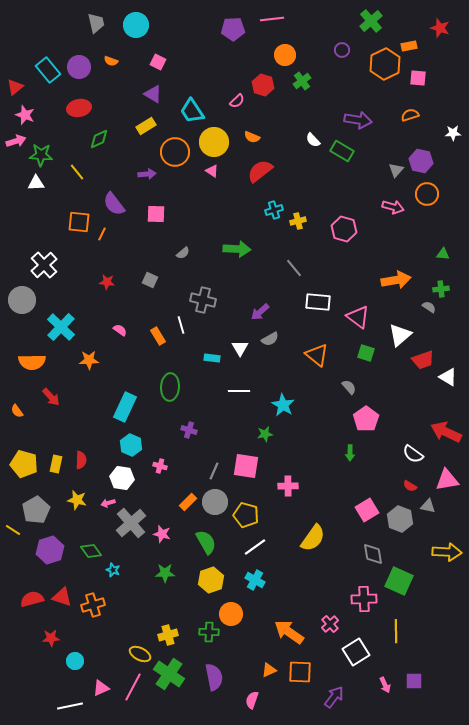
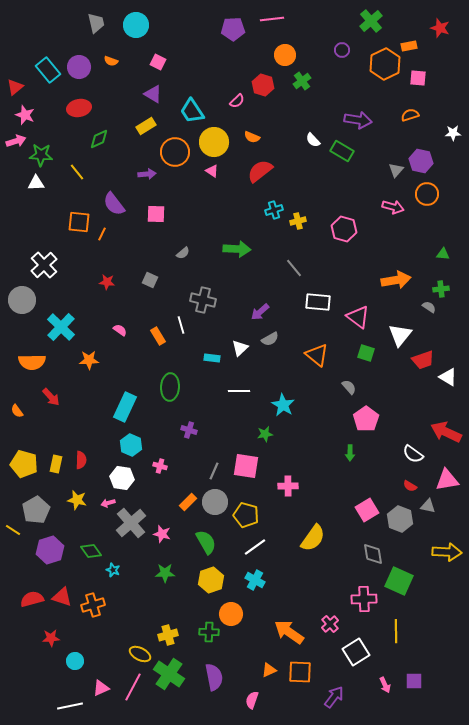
white triangle at (400, 335): rotated 10 degrees counterclockwise
white triangle at (240, 348): rotated 18 degrees clockwise
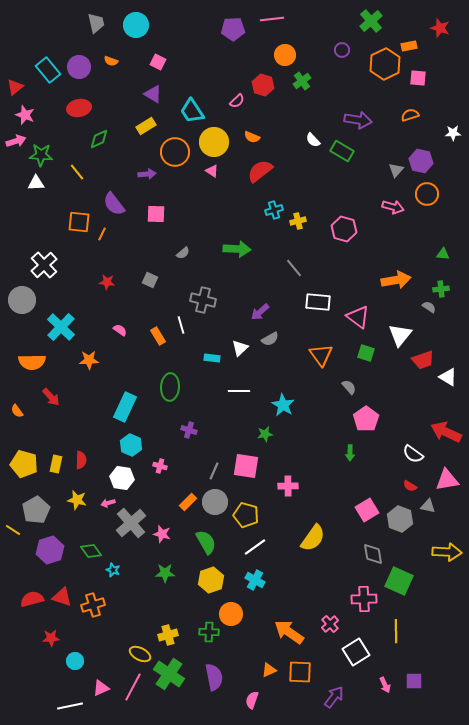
orange triangle at (317, 355): moved 4 px right; rotated 15 degrees clockwise
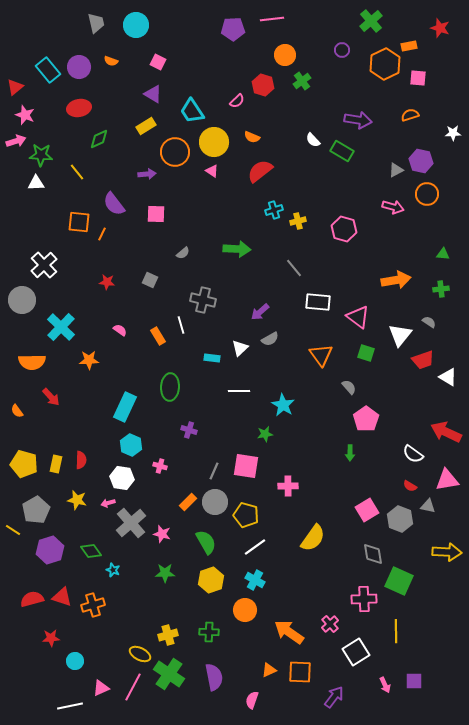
gray triangle at (396, 170): rotated 21 degrees clockwise
gray semicircle at (429, 307): moved 15 px down
orange circle at (231, 614): moved 14 px right, 4 px up
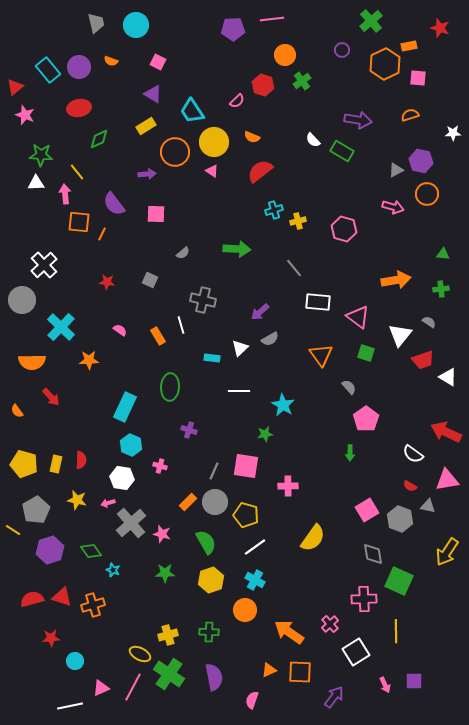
pink arrow at (16, 141): moved 49 px right, 53 px down; rotated 78 degrees counterclockwise
yellow arrow at (447, 552): rotated 120 degrees clockwise
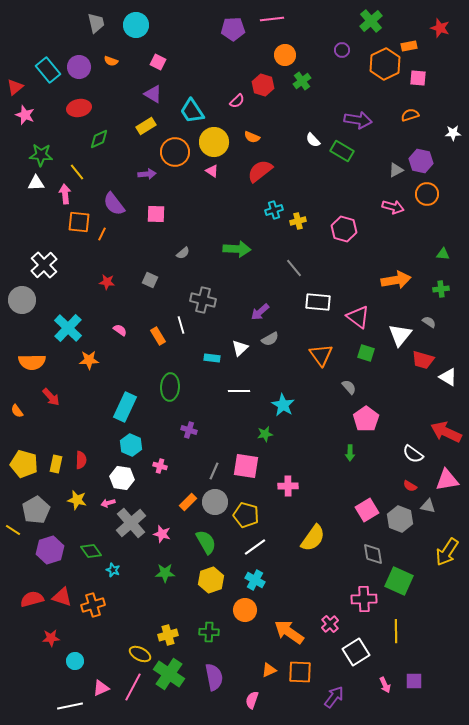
cyan cross at (61, 327): moved 7 px right, 1 px down
red trapezoid at (423, 360): rotated 35 degrees clockwise
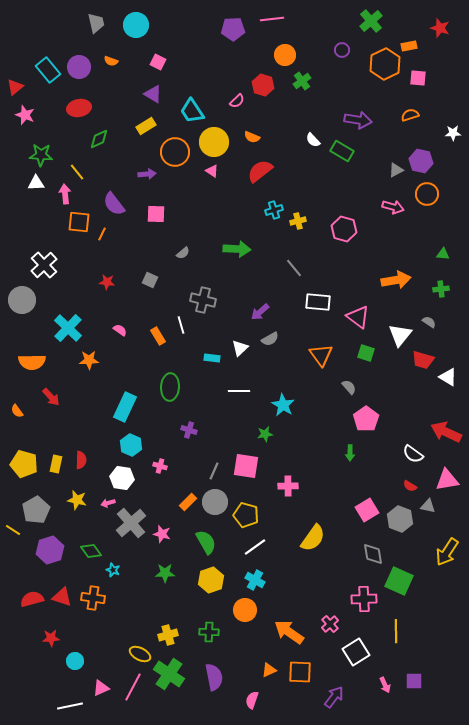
orange cross at (93, 605): moved 7 px up; rotated 25 degrees clockwise
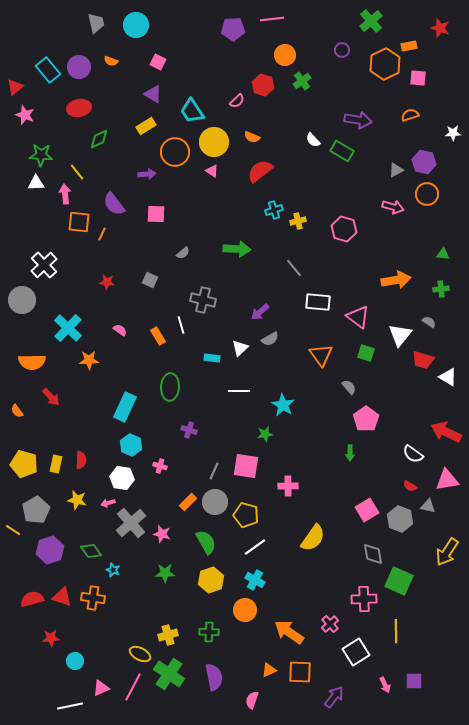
purple hexagon at (421, 161): moved 3 px right, 1 px down
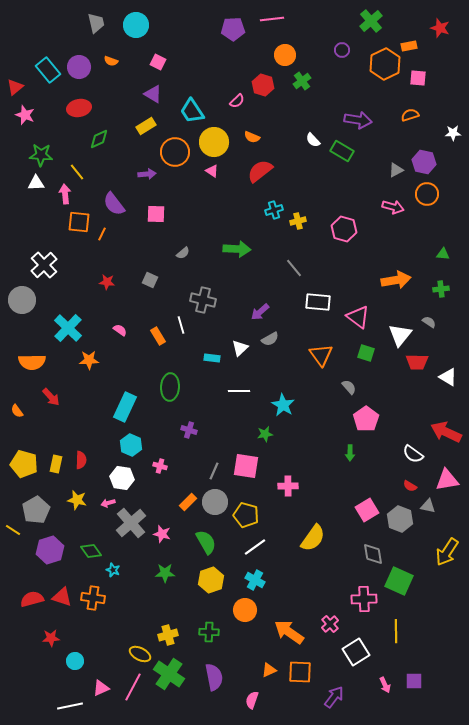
red trapezoid at (423, 360): moved 6 px left, 2 px down; rotated 15 degrees counterclockwise
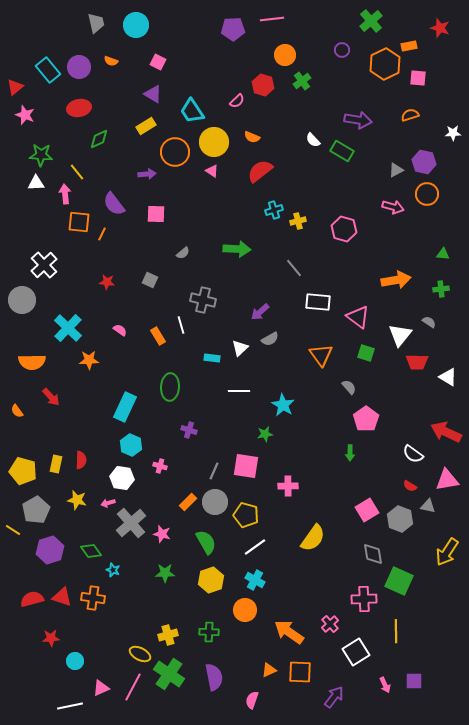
yellow pentagon at (24, 464): moved 1 px left, 7 px down
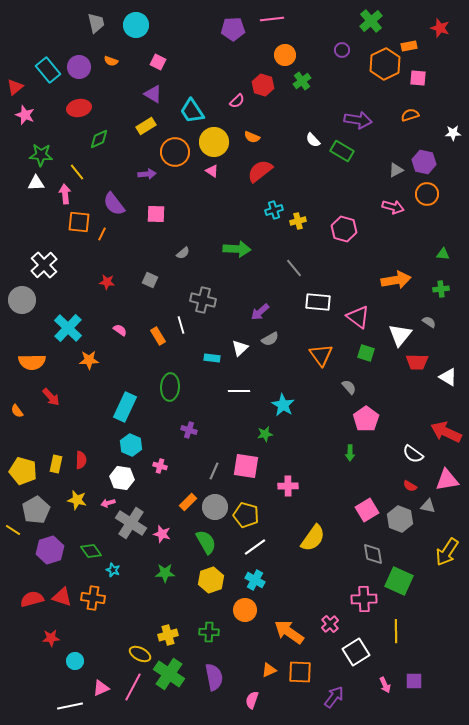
gray circle at (215, 502): moved 5 px down
gray cross at (131, 523): rotated 16 degrees counterclockwise
